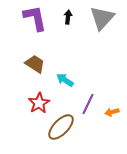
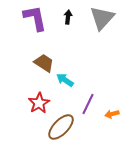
brown trapezoid: moved 9 px right, 1 px up
orange arrow: moved 2 px down
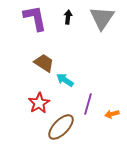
gray triangle: rotated 8 degrees counterclockwise
purple line: rotated 10 degrees counterclockwise
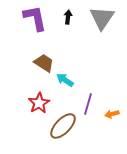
brown ellipse: moved 2 px right, 1 px up
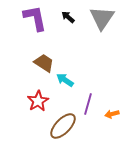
black arrow: rotated 56 degrees counterclockwise
red star: moved 1 px left, 2 px up
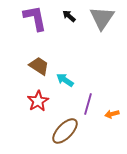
black arrow: moved 1 px right, 1 px up
brown trapezoid: moved 5 px left, 3 px down
brown ellipse: moved 2 px right, 5 px down
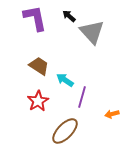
gray triangle: moved 10 px left, 14 px down; rotated 16 degrees counterclockwise
purple line: moved 6 px left, 7 px up
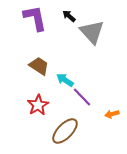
purple line: rotated 60 degrees counterclockwise
red star: moved 4 px down
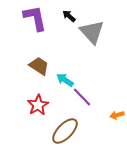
orange arrow: moved 5 px right, 1 px down
